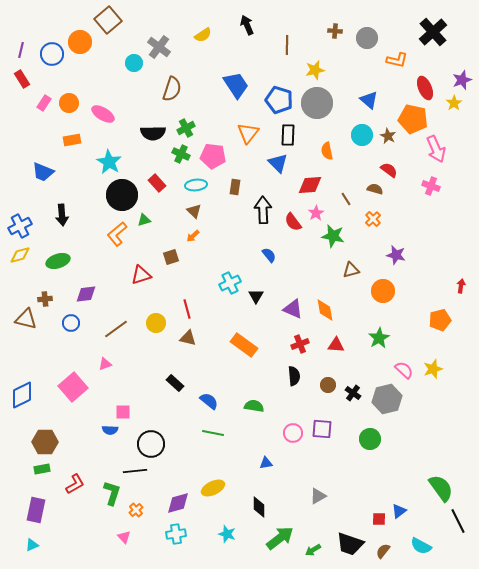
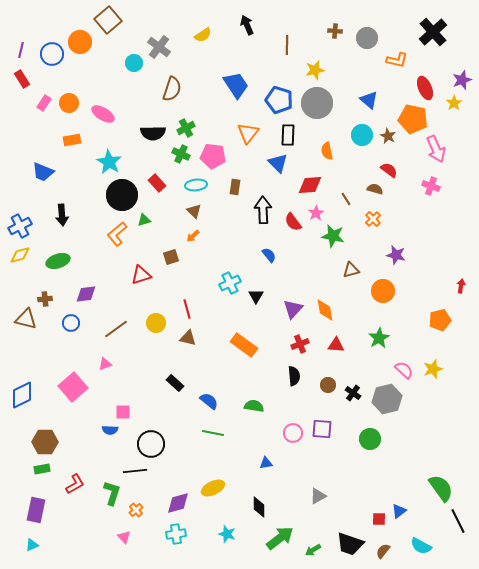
purple triangle at (293, 309): rotated 50 degrees clockwise
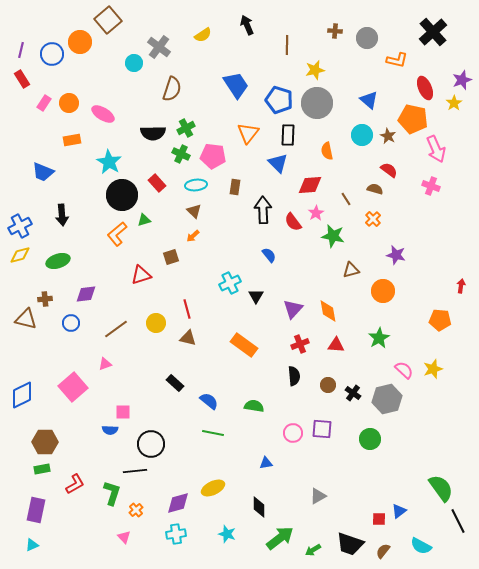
orange diamond at (325, 310): moved 3 px right, 1 px down
orange pentagon at (440, 320): rotated 20 degrees clockwise
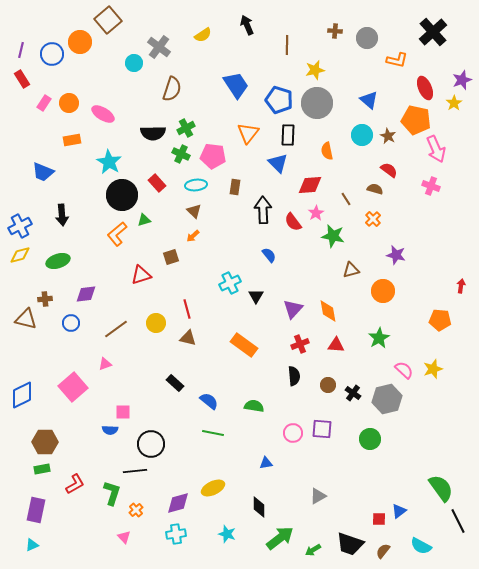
orange pentagon at (413, 119): moved 3 px right, 1 px down
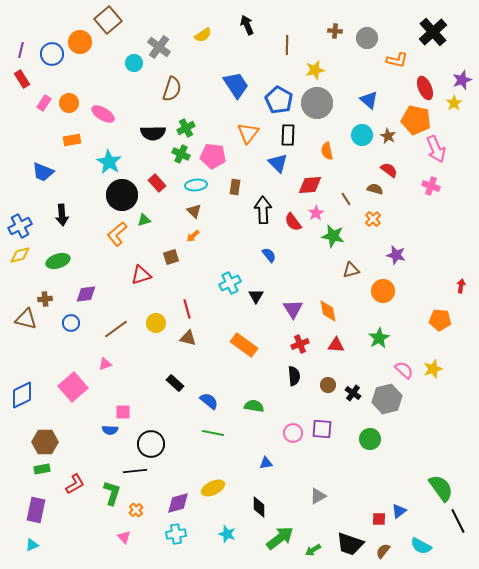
blue pentagon at (279, 100): rotated 12 degrees clockwise
purple triangle at (293, 309): rotated 15 degrees counterclockwise
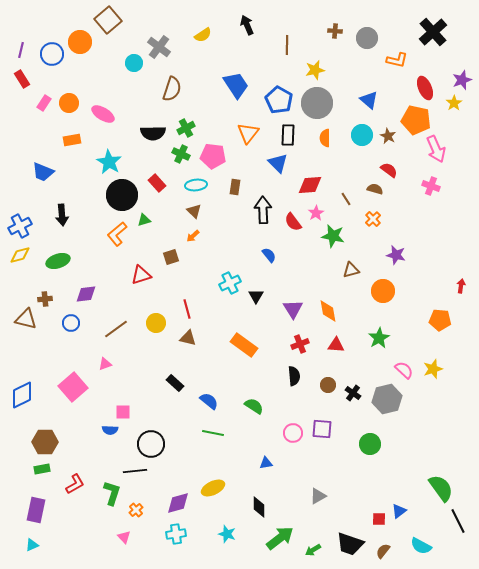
orange semicircle at (327, 151): moved 2 px left, 13 px up; rotated 12 degrees clockwise
green semicircle at (254, 406): rotated 24 degrees clockwise
green circle at (370, 439): moved 5 px down
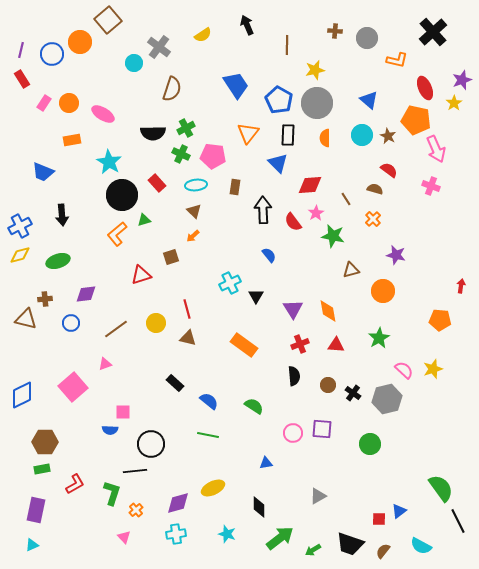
green line at (213, 433): moved 5 px left, 2 px down
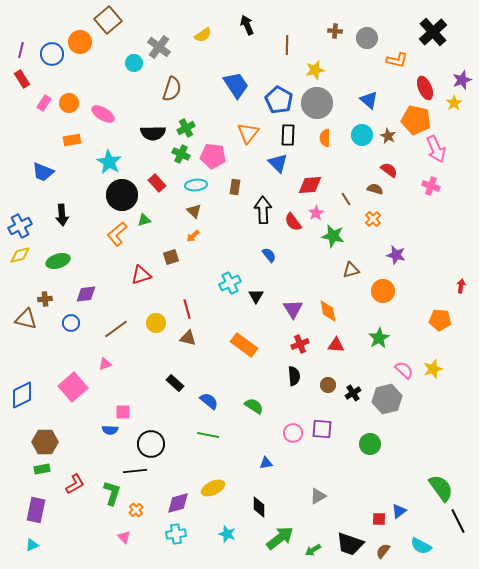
black cross at (353, 393): rotated 21 degrees clockwise
